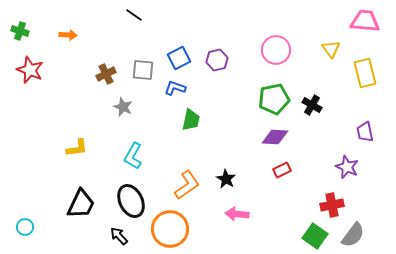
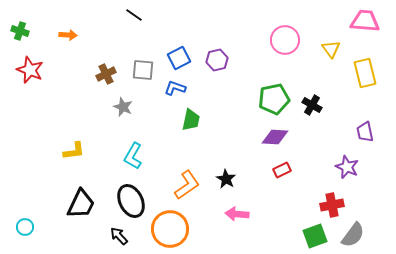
pink circle: moved 9 px right, 10 px up
yellow L-shape: moved 3 px left, 3 px down
green square: rotated 35 degrees clockwise
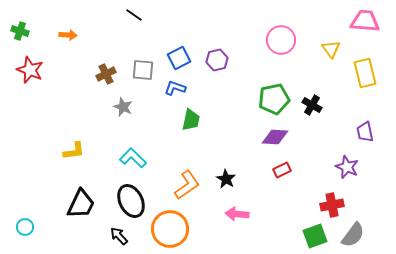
pink circle: moved 4 px left
cyan L-shape: moved 2 px down; rotated 104 degrees clockwise
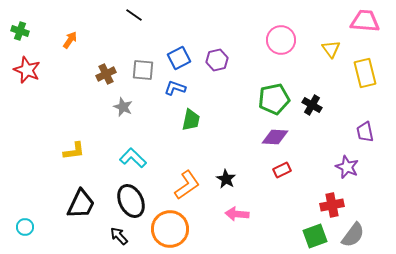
orange arrow: moved 2 px right, 5 px down; rotated 60 degrees counterclockwise
red star: moved 3 px left
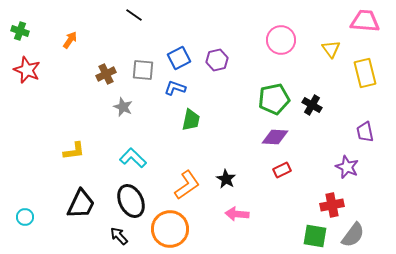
cyan circle: moved 10 px up
green square: rotated 30 degrees clockwise
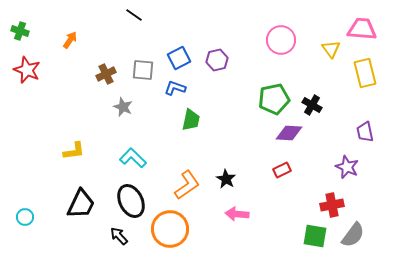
pink trapezoid: moved 3 px left, 8 px down
purple diamond: moved 14 px right, 4 px up
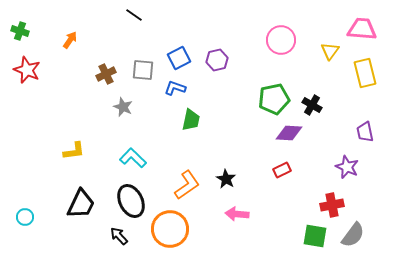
yellow triangle: moved 1 px left, 2 px down; rotated 12 degrees clockwise
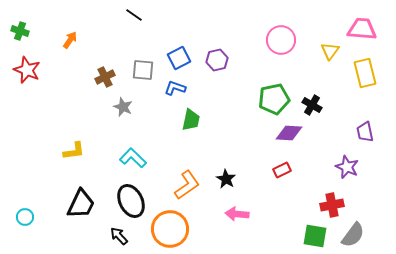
brown cross: moved 1 px left, 3 px down
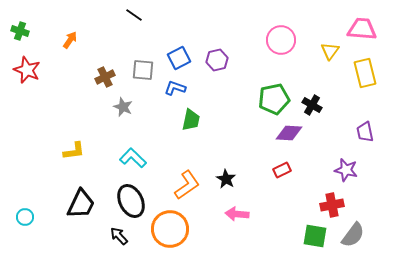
purple star: moved 1 px left, 3 px down; rotated 10 degrees counterclockwise
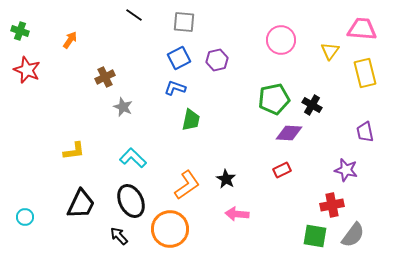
gray square: moved 41 px right, 48 px up
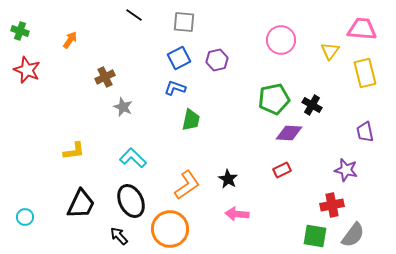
black star: moved 2 px right
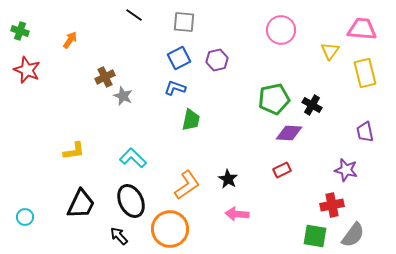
pink circle: moved 10 px up
gray star: moved 11 px up
